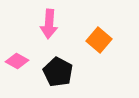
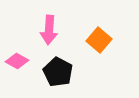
pink arrow: moved 6 px down
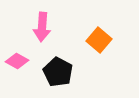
pink arrow: moved 7 px left, 3 px up
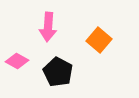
pink arrow: moved 6 px right
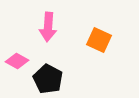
orange square: rotated 15 degrees counterclockwise
black pentagon: moved 10 px left, 7 px down
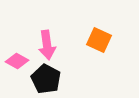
pink arrow: moved 1 px left, 18 px down; rotated 12 degrees counterclockwise
black pentagon: moved 2 px left
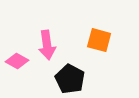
orange square: rotated 10 degrees counterclockwise
black pentagon: moved 24 px right
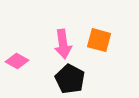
pink arrow: moved 16 px right, 1 px up
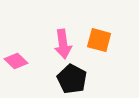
pink diamond: moved 1 px left; rotated 15 degrees clockwise
black pentagon: moved 2 px right
